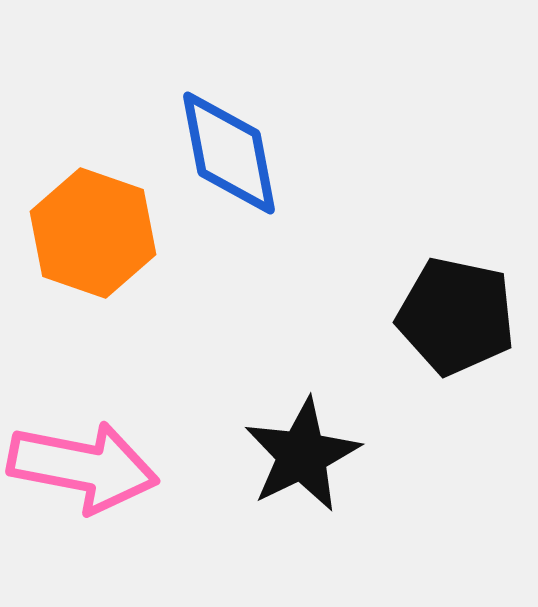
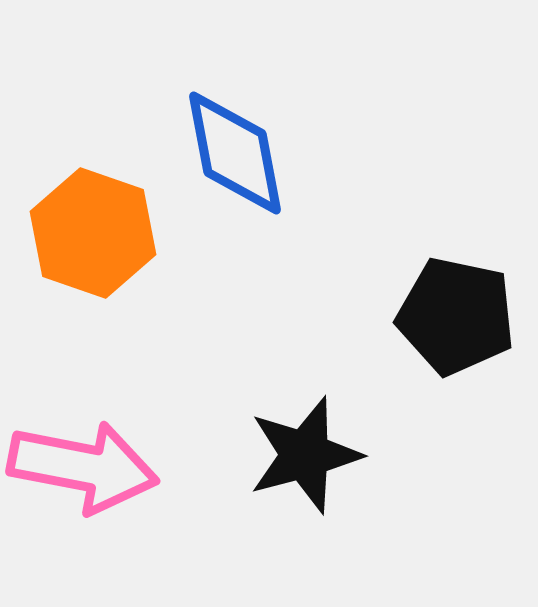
blue diamond: moved 6 px right
black star: moved 3 px right; rotated 11 degrees clockwise
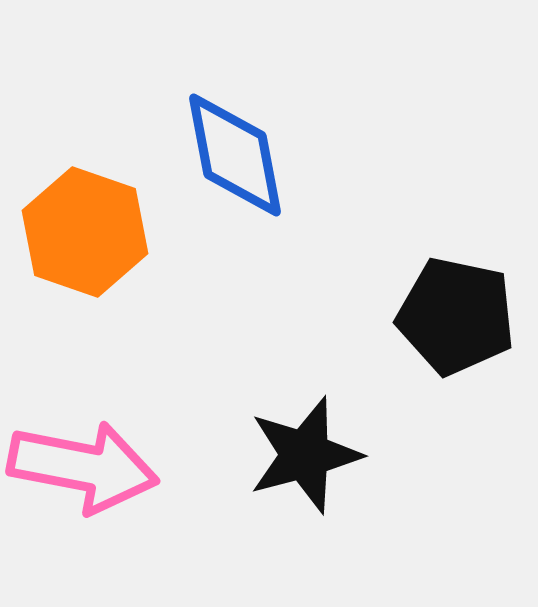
blue diamond: moved 2 px down
orange hexagon: moved 8 px left, 1 px up
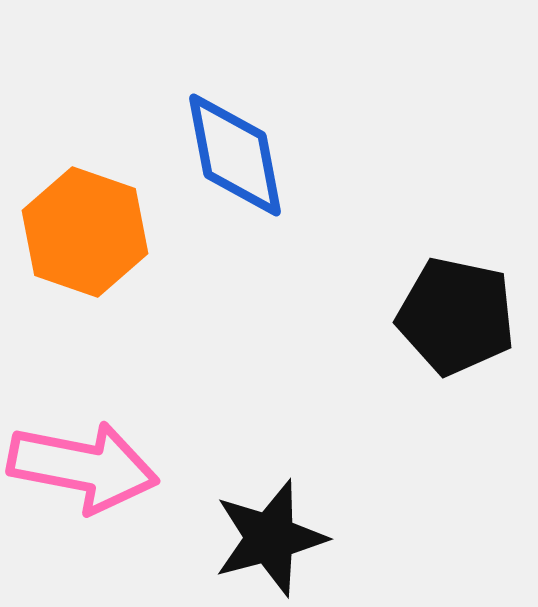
black star: moved 35 px left, 83 px down
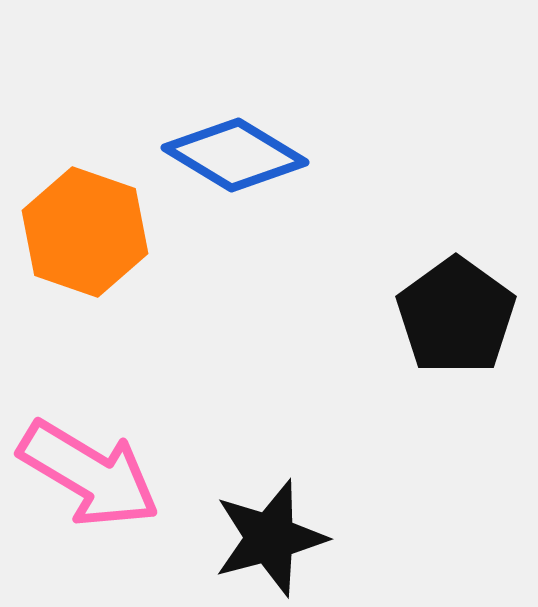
blue diamond: rotated 48 degrees counterclockwise
black pentagon: rotated 24 degrees clockwise
pink arrow: moved 6 px right, 7 px down; rotated 20 degrees clockwise
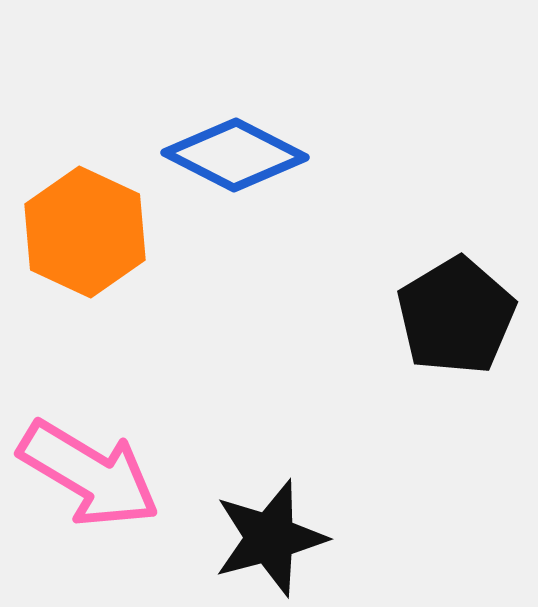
blue diamond: rotated 4 degrees counterclockwise
orange hexagon: rotated 6 degrees clockwise
black pentagon: rotated 5 degrees clockwise
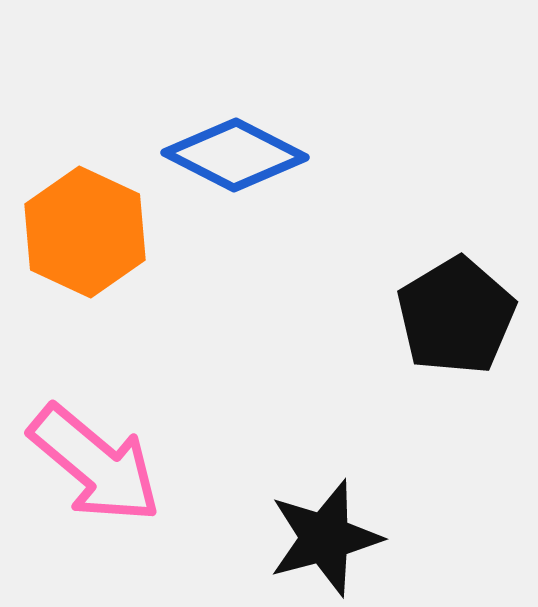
pink arrow: moved 6 px right, 10 px up; rotated 9 degrees clockwise
black star: moved 55 px right
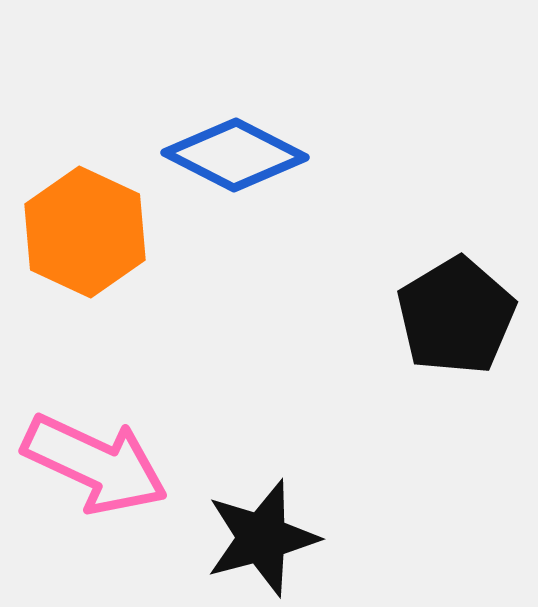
pink arrow: rotated 15 degrees counterclockwise
black star: moved 63 px left
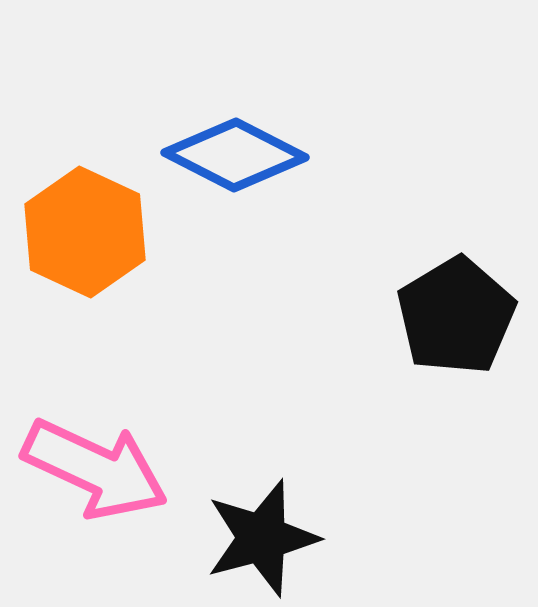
pink arrow: moved 5 px down
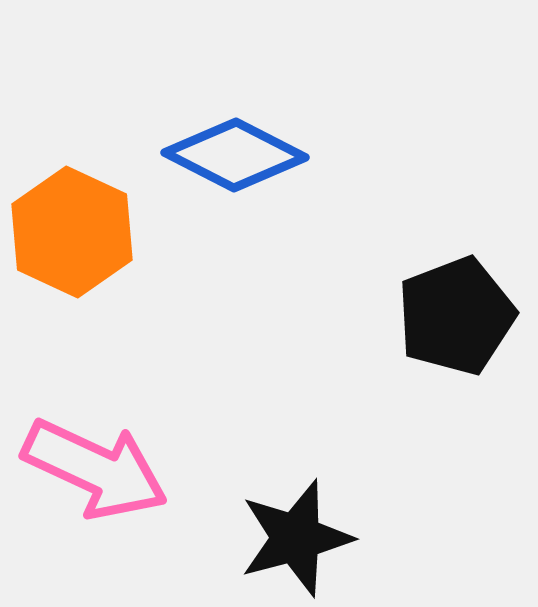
orange hexagon: moved 13 px left
black pentagon: rotated 10 degrees clockwise
black star: moved 34 px right
